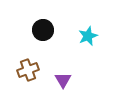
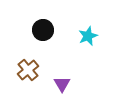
brown cross: rotated 20 degrees counterclockwise
purple triangle: moved 1 px left, 4 px down
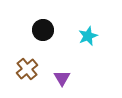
brown cross: moved 1 px left, 1 px up
purple triangle: moved 6 px up
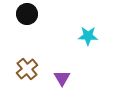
black circle: moved 16 px left, 16 px up
cyan star: rotated 24 degrees clockwise
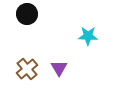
purple triangle: moved 3 px left, 10 px up
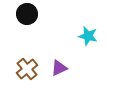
cyan star: rotated 12 degrees clockwise
purple triangle: rotated 36 degrees clockwise
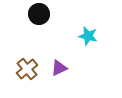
black circle: moved 12 px right
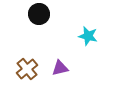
purple triangle: moved 1 px right; rotated 12 degrees clockwise
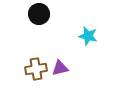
brown cross: moved 9 px right; rotated 30 degrees clockwise
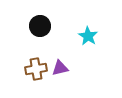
black circle: moved 1 px right, 12 px down
cyan star: rotated 18 degrees clockwise
